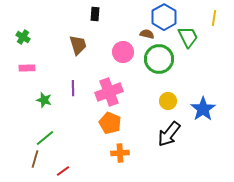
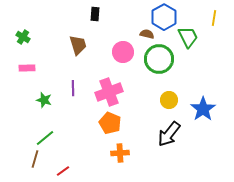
yellow circle: moved 1 px right, 1 px up
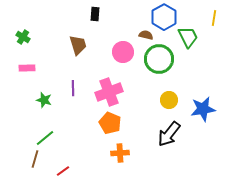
brown semicircle: moved 1 px left, 1 px down
blue star: rotated 25 degrees clockwise
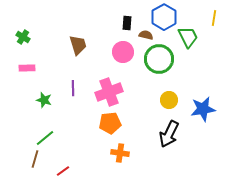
black rectangle: moved 32 px right, 9 px down
orange pentagon: rotated 30 degrees counterclockwise
black arrow: rotated 12 degrees counterclockwise
orange cross: rotated 12 degrees clockwise
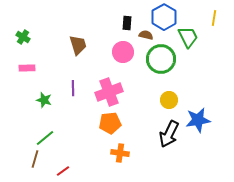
green circle: moved 2 px right
blue star: moved 5 px left, 11 px down
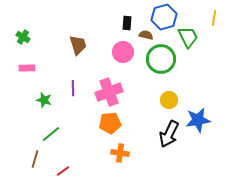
blue hexagon: rotated 15 degrees clockwise
green line: moved 6 px right, 4 px up
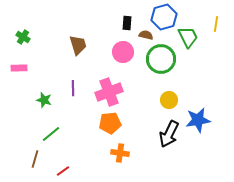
yellow line: moved 2 px right, 6 px down
pink rectangle: moved 8 px left
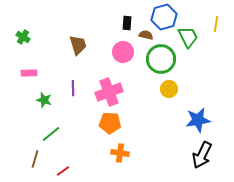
pink rectangle: moved 10 px right, 5 px down
yellow circle: moved 11 px up
orange pentagon: rotated 10 degrees clockwise
black arrow: moved 33 px right, 21 px down
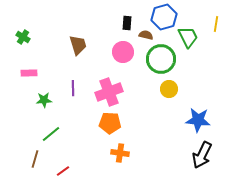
green star: rotated 21 degrees counterclockwise
blue star: rotated 15 degrees clockwise
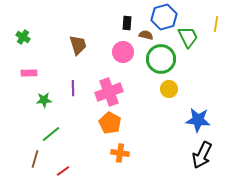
orange pentagon: rotated 25 degrees clockwise
